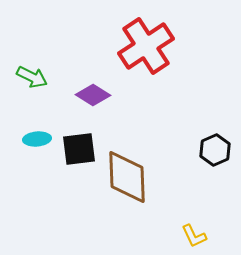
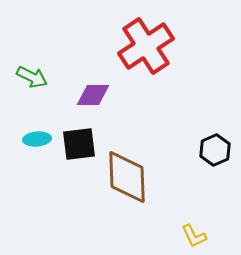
purple diamond: rotated 32 degrees counterclockwise
black square: moved 5 px up
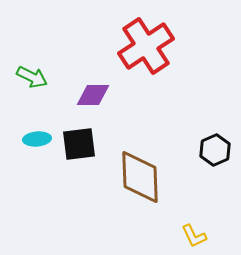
brown diamond: moved 13 px right
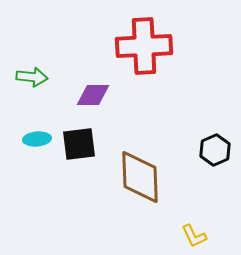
red cross: moved 2 px left; rotated 30 degrees clockwise
green arrow: rotated 20 degrees counterclockwise
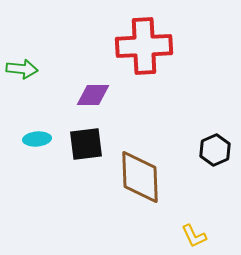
green arrow: moved 10 px left, 8 px up
black square: moved 7 px right
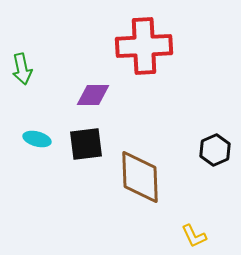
green arrow: rotated 72 degrees clockwise
cyan ellipse: rotated 20 degrees clockwise
